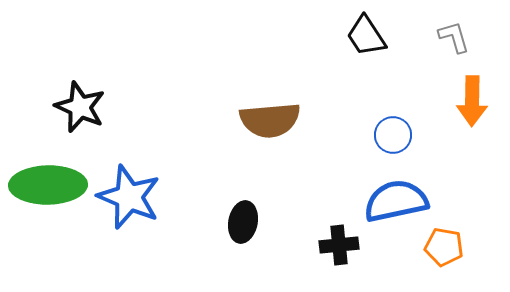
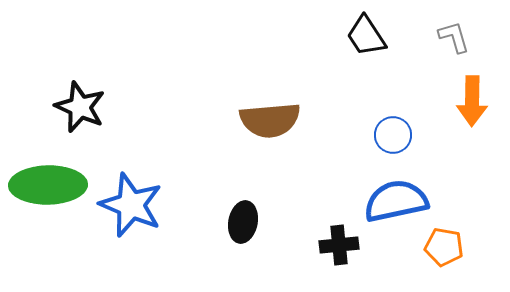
blue star: moved 2 px right, 8 px down
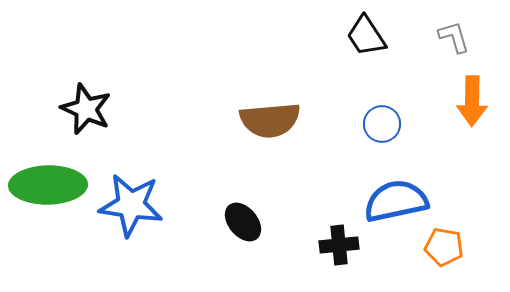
black star: moved 6 px right, 2 px down
blue circle: moved 11 px left, 11 px up
blue star: rotated 14 degrees counterclockwise
black ellipse: rotated 51 degrees counterclockwise
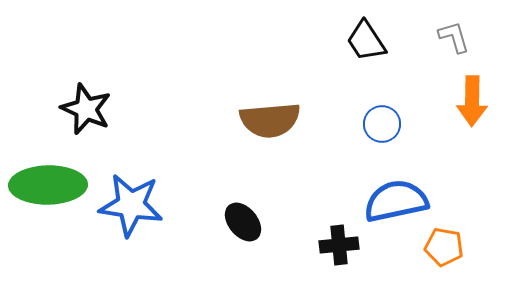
black trapezoid: moved 5 px down
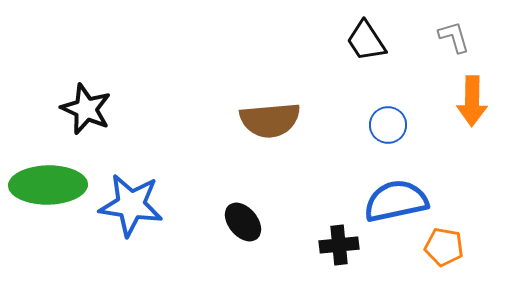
blue circle: moved 6 px right, 1 px down
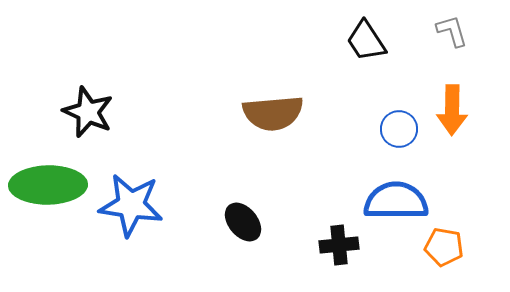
gray L-shape: moved 2 px left, 6 px up
orange arrow: moved 20 px left, 9 px down
black star: moved 2 px right, 3 px down
brown semicircle: moved 3 px right, 7 px up
blue circle: moved 11 px right, 4 px down
blue semicircle: rotated 12 degrees clockwise
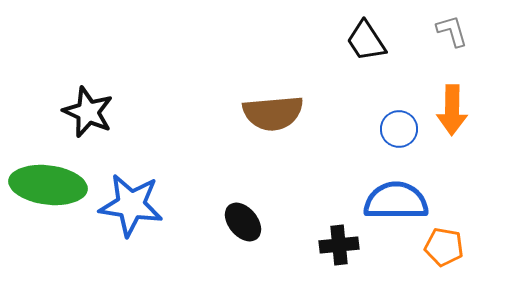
green ellipse: rotated 8 degrees clockwise
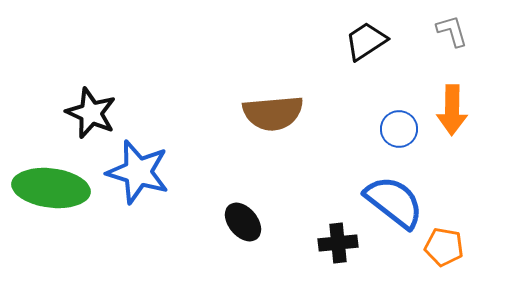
black trapezoid: rotated 90 degrees clockwise
black star: moved 3 px right, 1 px down
green ellipse: moved 3 px right, 3 px down
blue semicircle: moved 2 px left, 1 px down; rotated 38 degrees clockwise
blue star: moved 7 px right, 33 px up; rotated 8 degrees clockwise
black cross: moved 1 px left, 2 px up
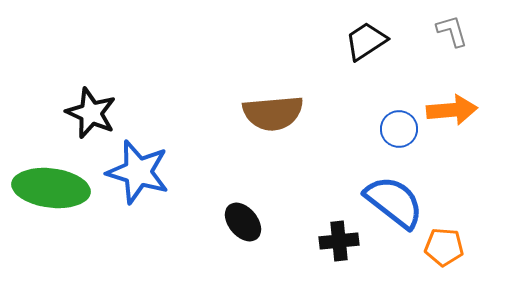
orange arrow: rotated 96 degrees counterclockwise
black cross: moved 1 px right, 2 px up
orange pentagon: rotated 6 degrees counterclockwise
